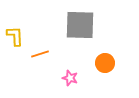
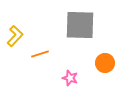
yellow L-shape: rotated 45 degrees clockwise
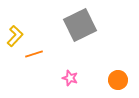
gray square: rotated 28 degrees counterclockwise
orange line: moved 6 px left
orange circle: moved 13 px right, 17 px down
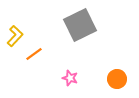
orange line: rotated 18 degrees counterclockwise
orange circle: moved 1 px left, 1 px up
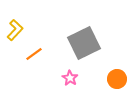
gray square: moved 4 px right, 18 px down
yellow L-shape: moved 6 px up
pink star: rotated 14 degrees clockwise
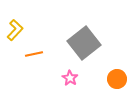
gray square: rotated 12 degrees counterclockwise
orange line: rotated 24 degrees clockwise
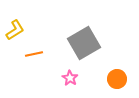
yellow L-shape: rotated 15 degrees clockwise
gray square: rotated 8 degrees clockwise
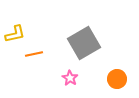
yellow L-shape: moved 4 px down; rotated 20 degrees clockwise
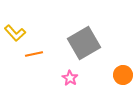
yellow L-shape: moved 1 px up; rotated 60 degrees clockwise
orange circle: moved 6 px right, 4 px up
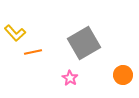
orange line: moved 1 px left, 2 px up
